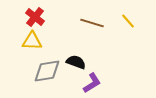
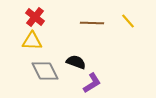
brown line: rotated 15 degrees counterclockwise
gray diamond: moved 2 px left; rotated 72 degrees clockwise
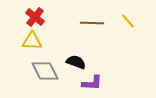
purple L-shape: rotated 35 degrees clockwise
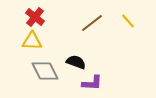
brown line: rotated 40 degrees counterclockwise
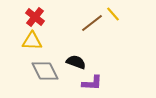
yellow line: moved 15 px left, 7 px up
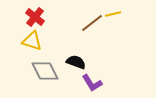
yellow line: rotated 63 degrees counterclockwise
yellow triangle: rotated 15 degrees clockwise
purple L-shape: rotated 55 degrees clockwise
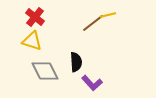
yellow line: moved 5 px left, 1 px down
brown line: moved 1 px right
black semicircle: rotated 66 degrees clockwise
purple L-shape: rotated 10 degrees counterclockwise
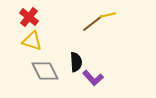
red cross: moved 6 px left
purple L-shape: moved 1 px right, 5 px up
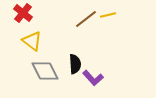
red cross: moved 6 px left, 4 px up
brown line: moved 7 px left, 4 px up
yellow triangle: rotated 20 degrees clockwise
black semicircle: moved 1 px left, 2 px down
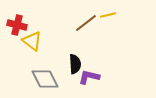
red cross: moved 6 px left, 12 px down; rotated 24 degrees counterclockwise
brown line: moved 4 px down
gray diamond: moved 8 px down
purple L-shape: moved 4 px left, 1 px up; rotated 145 degrees clockwise
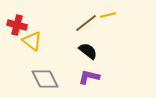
black semicircle: moved 13 px right, 13 px up; rotated 48 degrees counterclockwise
